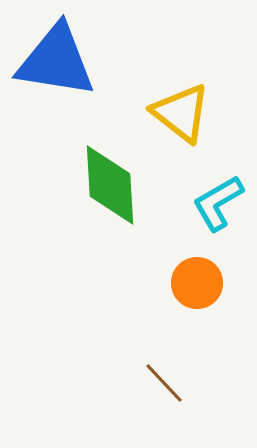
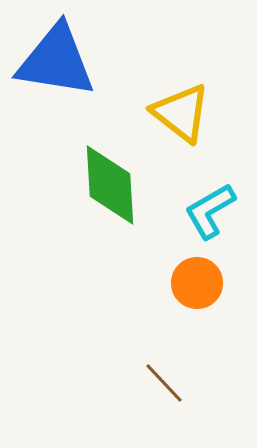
cyan L-shape: moved 8 px left, 8 px down
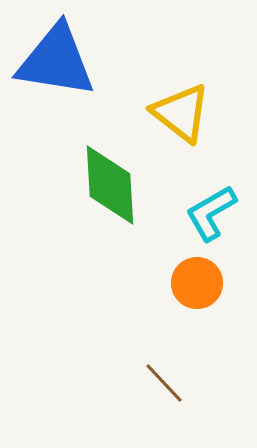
cyan L-shape: moved 1 px right, 2 px down
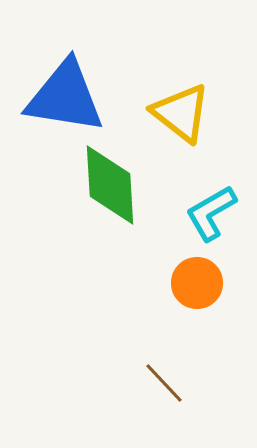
blue triangle: moved 9 px right, 36 px down
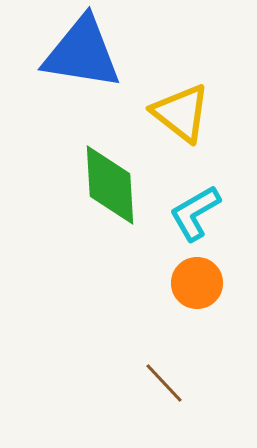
blue triangle: moved 17 px right, 44 px up
cyan L-shape: moved 16 px left
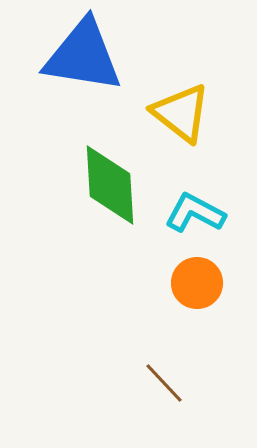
blue triangle: moved 1 px right, 3 px down
cyan L-shape: rotated 58 degrees clockwise
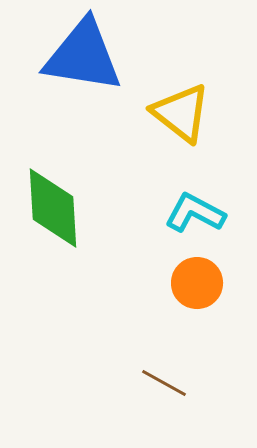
green diamond: moved 57 px left, 23 px down
brown line: rotated 18 degrees counterclockwise
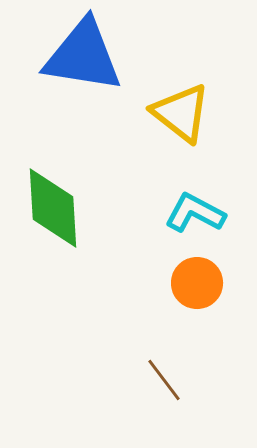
brown line: moved 3 px up; rotated 24 degrees clockwise
